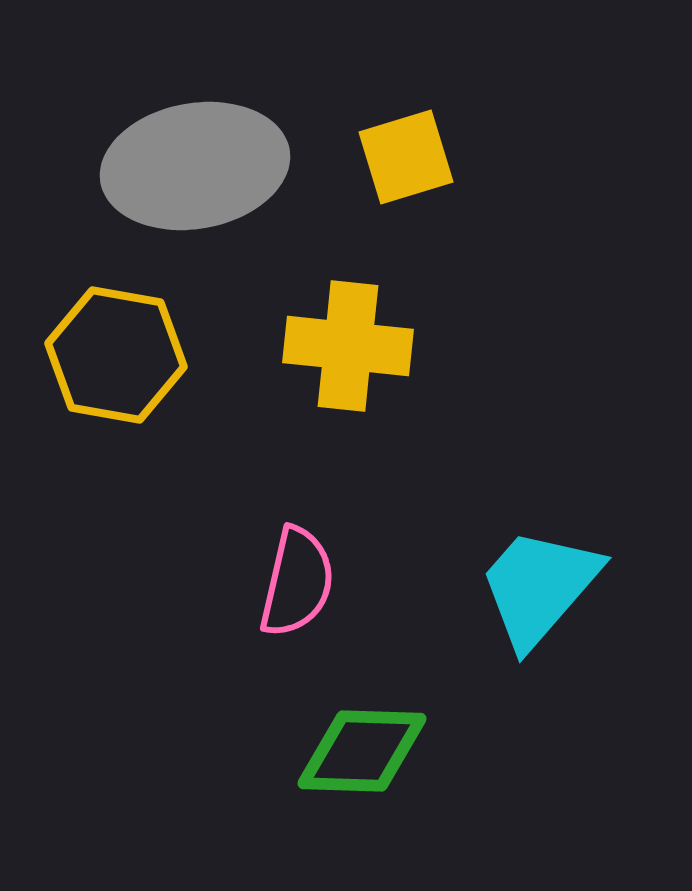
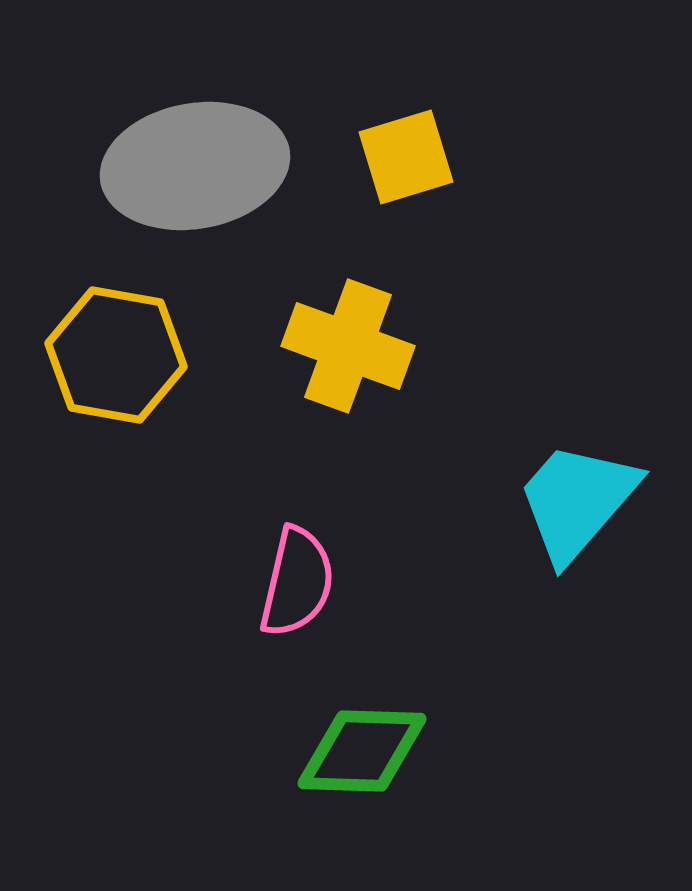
yellow cross: rotated 14 degrees clockwise
cyan trapezoid: moved 38 px right, 86 px up
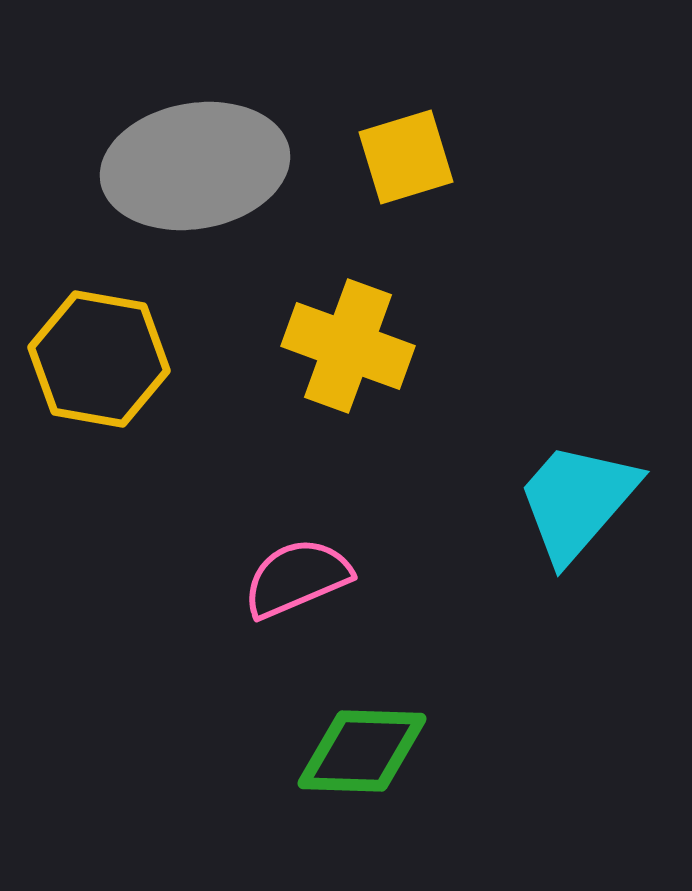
yellow hexagon: moved 17 px left, 4 px down
pink semicircle: moved 4 px up; rotated 126 degrees counterclockwise
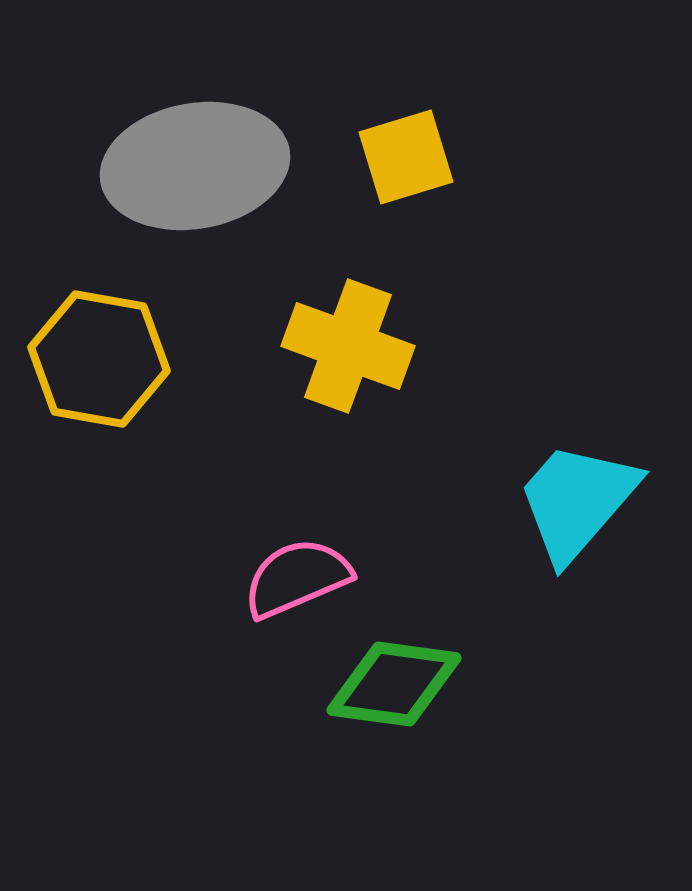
green diamond: moved 32 px right, 67 px up; rotated 6 degrees clockwise
